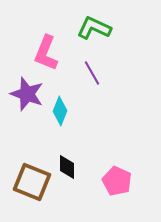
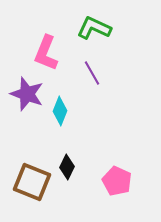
black diamond: rotated 25 degrees clockwise
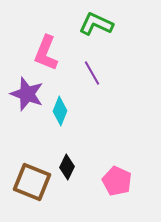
green L-shape: moved 2 px right, 4 px up
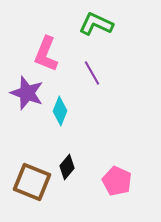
pink L-shape: moved 1 px down
purple star: moved 1 px up
black diamond: rotated 15 degrees clockwise
